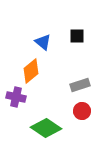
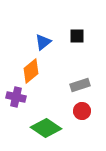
blue triangle: rotated 42 degrees clockwise
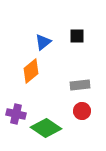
gray rectangle: rotated 12 degrees clockwise
purple cross: moved 17 px down
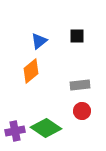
blue triangle: moved 4 px left, 1 px up
purple cross: moved 1 px left, 17 px down; rotated 24 degrees counterclockwise
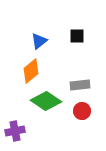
green diamond: moved 27 px up
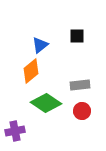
blue triangle: moved 1 px right, 4 px down
green diamond: moved 2 px down
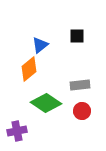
orange diamond: moved 2 px left, 2 px up
purple cross: moved 2 px right
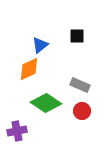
orange diamond: rotated 15 degrees clockwise
gray rectangle: rotated 30 degrees clockwise
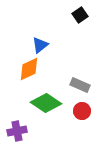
black square: moved 3 px right, 21 px up; rotated 35 degrees counterclockwise
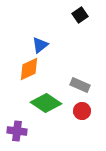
purple cross: rotated 18 degrees clockwise
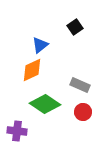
black square: moved 5 px left, 12 px down
orange diamond: moved 3 px right, 1 px down
green diamond: moved 1 px left, 1 px down
red circle: moved 1 px right, 1 px down
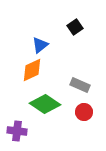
red circle: moved 1 px right
